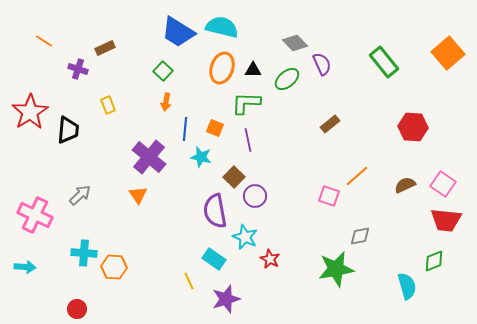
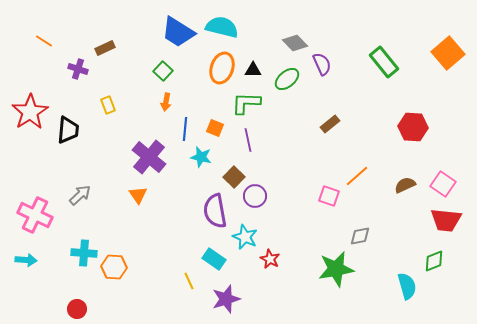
cyan arrow at (25, 267): moved 1 px right, 7 px up
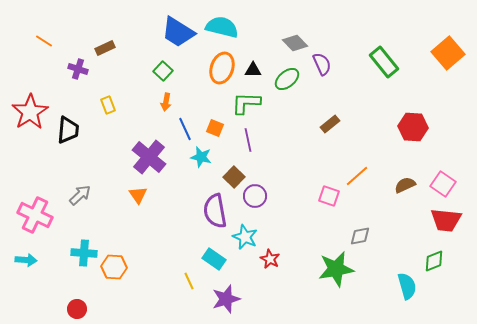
blue line at (185, 129): rotated 30 degrees counterclockwise
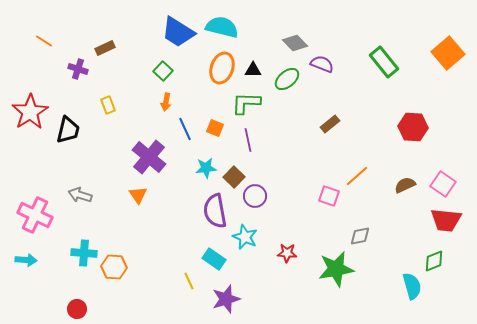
purple semicircle at (322, 64): rotated 45 degrees counterclockwise
black trapezoid at (68, 130): rotated 8 degrees clockwise
cyan star at (201, 157): moved 5 px right, 11 px down; rotated 20 degrees counterclockwise
gray arrow at (80, 195): rotated 120 degrees counterclockwise
red star at (270, 259): moved 17 px right, 6 px up; rotated 24 degrees counterclockwise
cyan semicircle at (407, 286): moved 5 px right
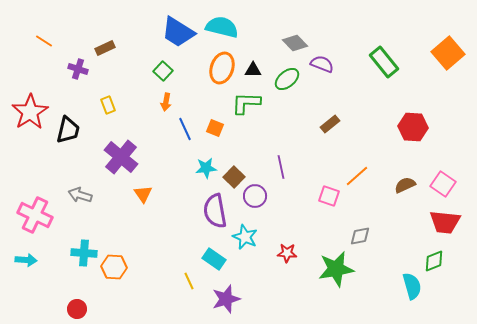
purple line at (248, 140): moved 33 px right, 27 px down
purple cross at (149, 157): moved 28 px left
orange triangle at (138, 195): moved 5 px right, 1 px up
red trapezoid at (446, 220): moved 1 px left, 2 px down
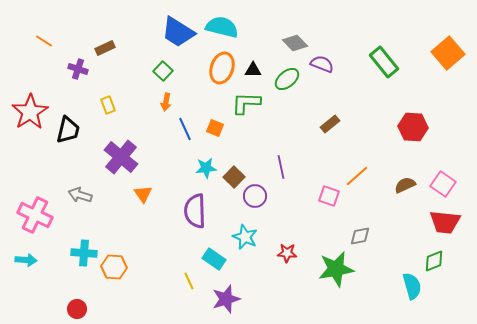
purple semicircle at (215, 211): moved 20 px left; rotated 8 degrees clockwise
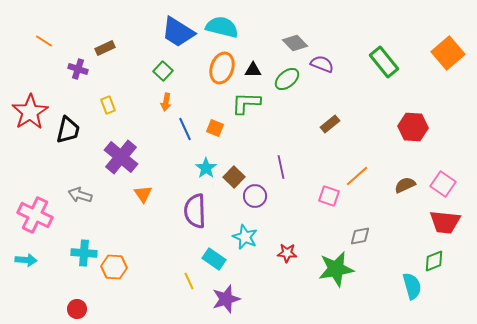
cyan star at (206, 168): rotated 30 degrees counterclockwise
